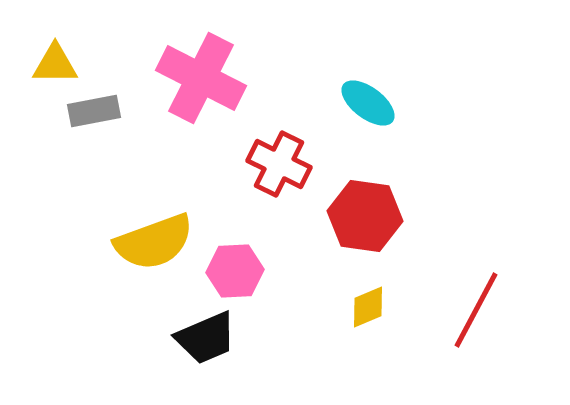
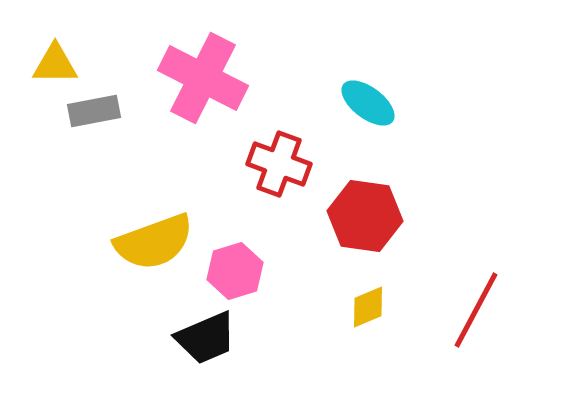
pink cross: moved 2 px right
red cross: rotated 6 degrees counterclockwise
pink hexagon: rotated 14 degrees counterclockwise
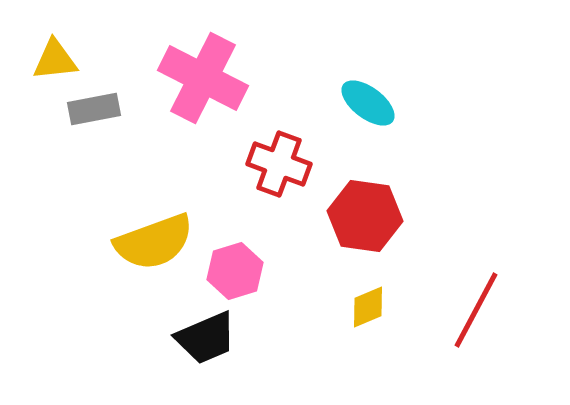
yellow triangle: moved 4 px up; rotated 6 degrees counterclockwise
gray rectangle: moved 2 px up
